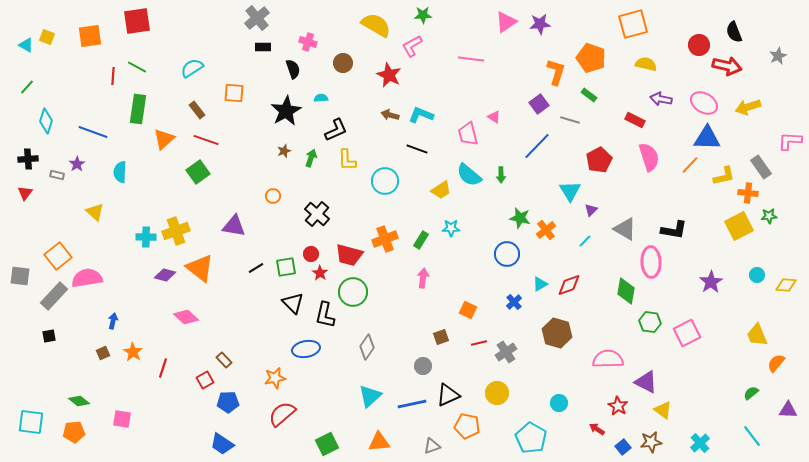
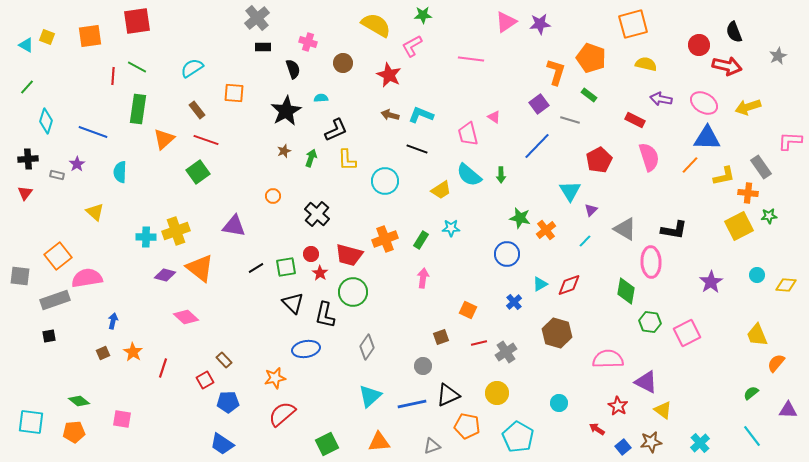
gray rectangle at (54, 296): moved 1 px right, 4 px down; rotated 28 degrees clockwise
cyan pentagon at (531, 438): moved 13 px left, 1 px up
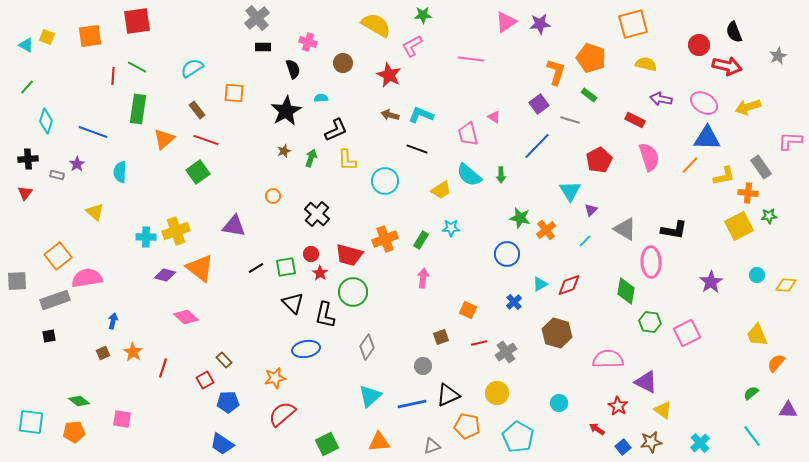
gray square at (20, 276): moved 3 px left, 5 px down; rotated 10 degrees counterclockwise
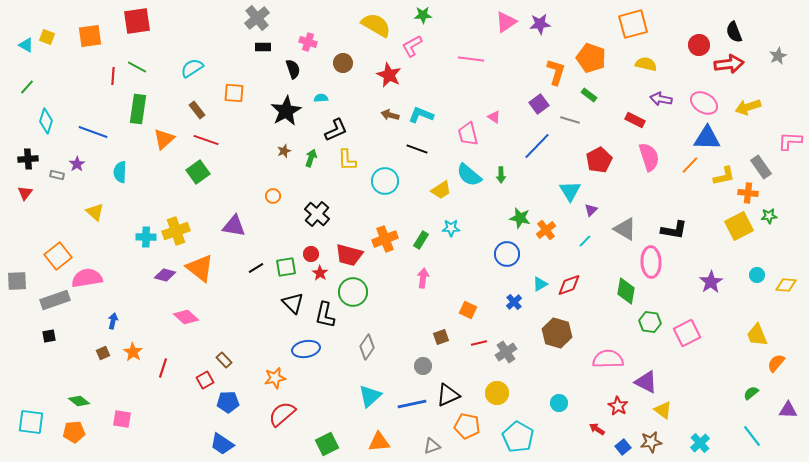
red arrow at (727, 66): moved 2 px right, 2 px up; rotated 20 degrees counterclockwise
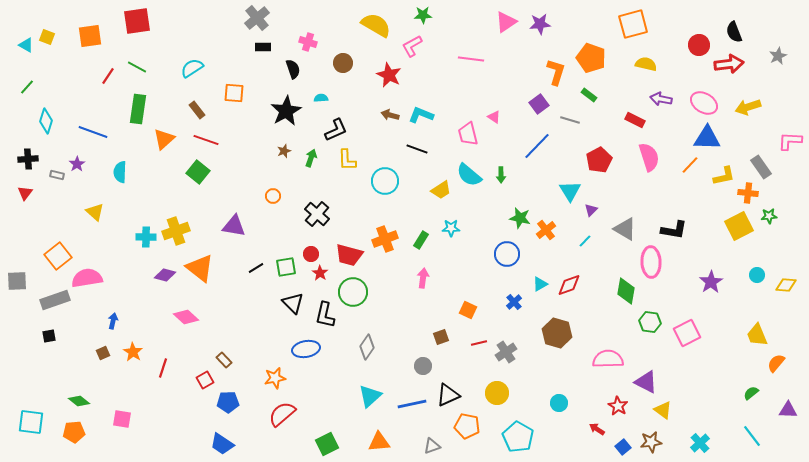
red line at (113, 76): moved 5 px left; rotated 30 degrees clockwise
green square at (198, 172): rotated 15 degrees counterclockwise
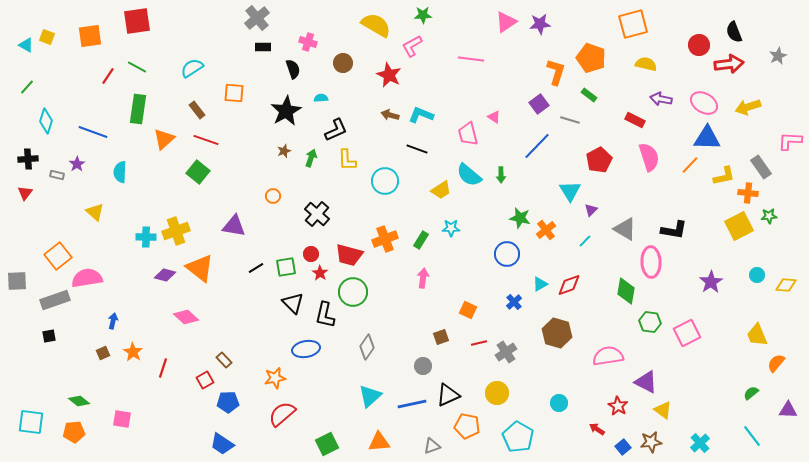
pink semicircle at (608, 359): moved 3 px up; rotated 8 degrees counterclockwise
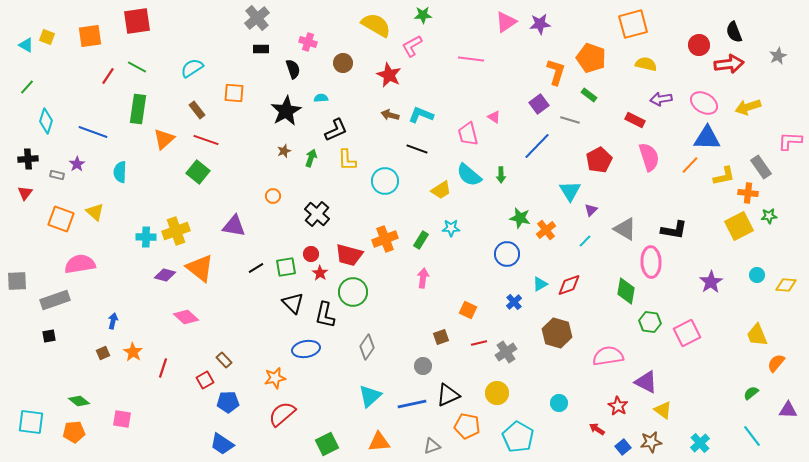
black rectangle at (263, 47): moved 2 px left, 2 px down
purple arrow at (661, 99): rotated 20 degrees counterclockwise
orange square at (58, 256): moved 3 px right, 37 px up; rotated 32 degrees counterclockwise
pink semicircle at (87, 278): moved 7 px left, 14 px up
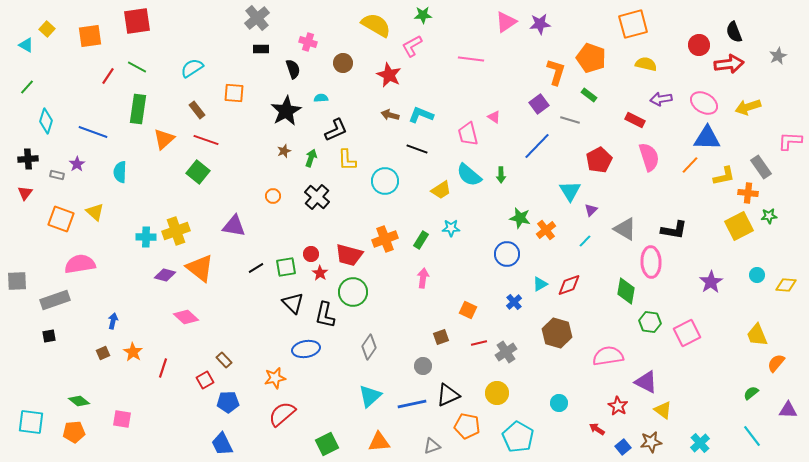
yellow square at (47, 37): moved 8 px up; rotated 21 degrees clockwise
black cross at (317, 214): moved 17 px up
gray diamond at (367, 347): moved 2 px right
blue trapezoid at (222, 444): rotated 30 degrees clockwise
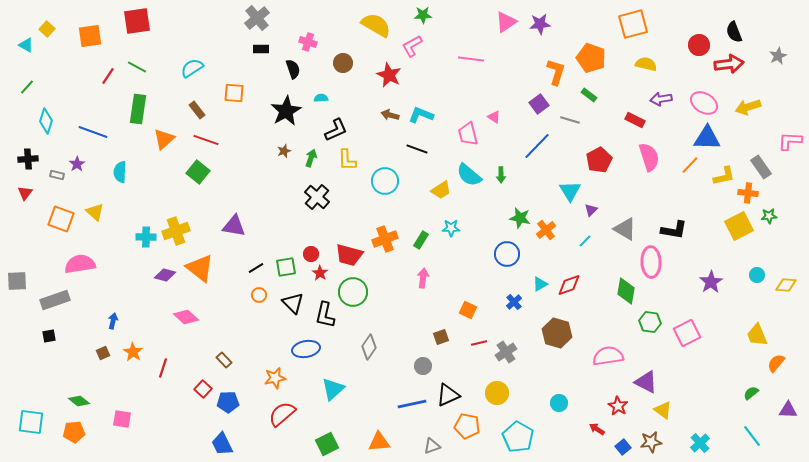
orange circle at (273, 196): moved 14 px left, 99 px down
red square at (205, 380): moved 2 px left, 9 px down; rotated 18 degrees counterclockwise
cyan triangle at (370, 396): moved 37 px left, 7 px up
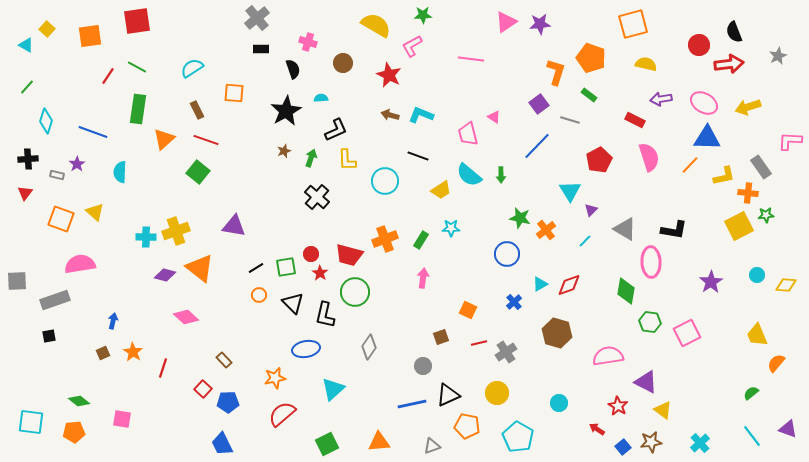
brown rectangle at (197, 110): rotated 12 degrees clockwise
black line at (417, 149): moved 1 px right, 7 px down
green star at (769, 216): moved 3 px left, 1 px up
green circle at (353, 292): moved 2 px right
purple triangle at (788, 410): moved 19 px down; rotated 18 degrees clockwise
